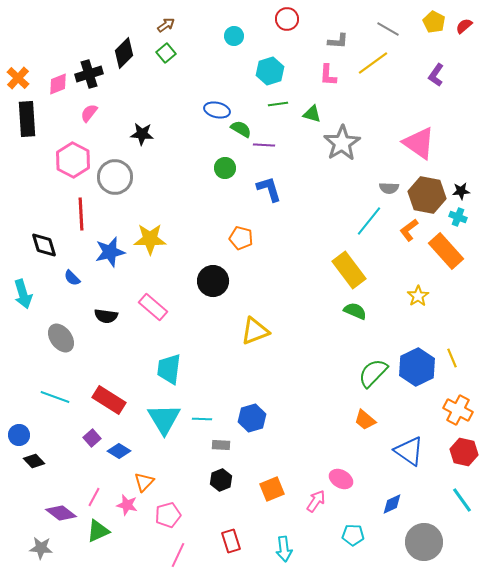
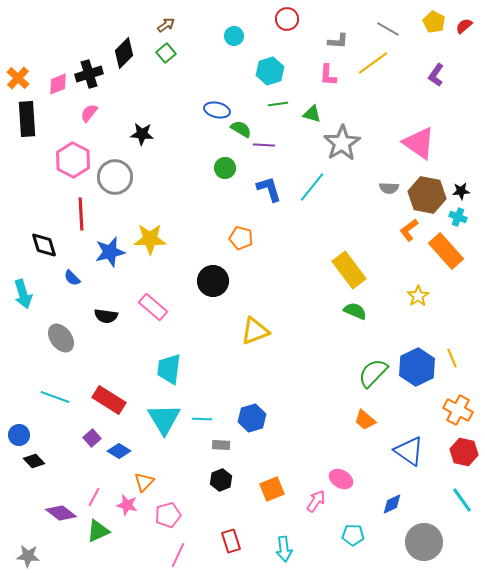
cyan line at (369, 221): moved 57 px left, 34 px up
gray star at (41, 548): moved 13 px left, 8 px down
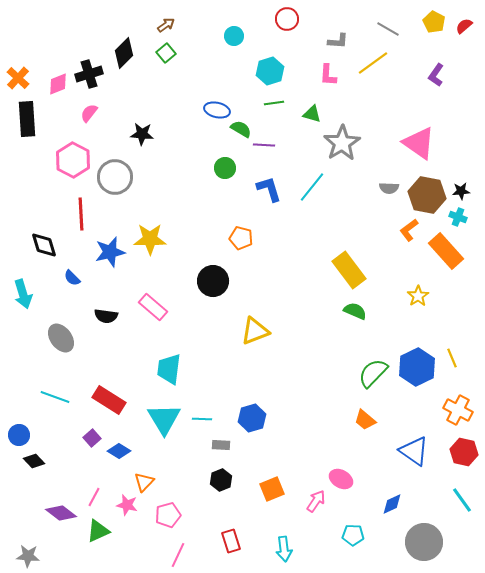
green line at (278, 104): moved 4 px left, 1 px up
blue triangle at (409, 451): moved 5 px right
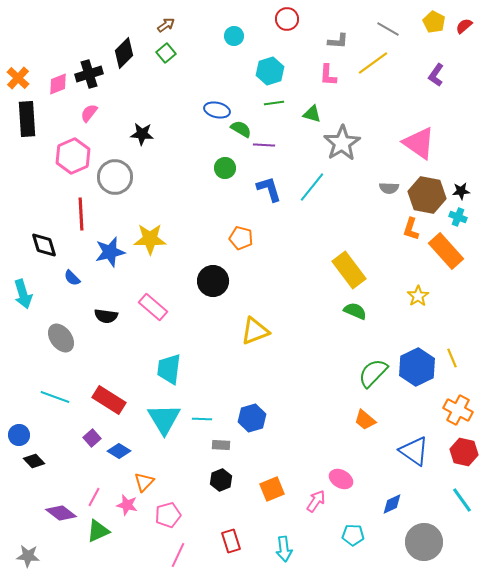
pink hexagon at (73, 160): moved 4 px up; rotated 8 degrees clockwise
orange L-shape at (409, 230): moved 2 px right, 1 px up; rotated 35 degrees counterclockwise
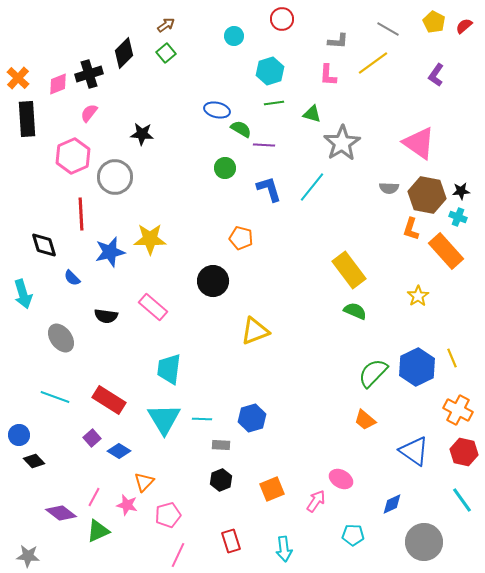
red circle at (287, 19): moved 5 px left
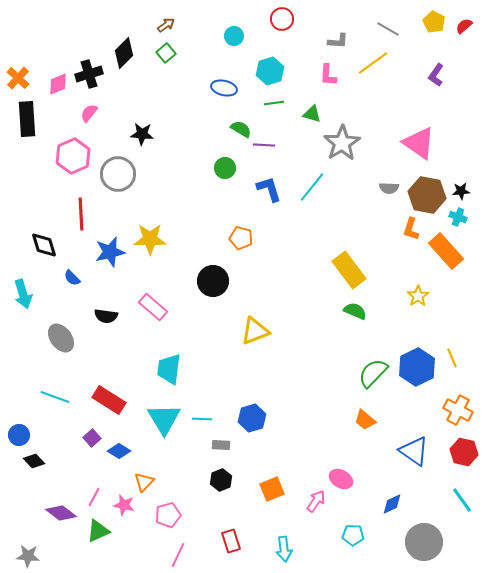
blue ellipse at (217, 110): moved 7 px right, 22 px up
gray circle at (115, 177): moved 3 px right, 3 px up
pink star at (127, 505): moved 3 px left
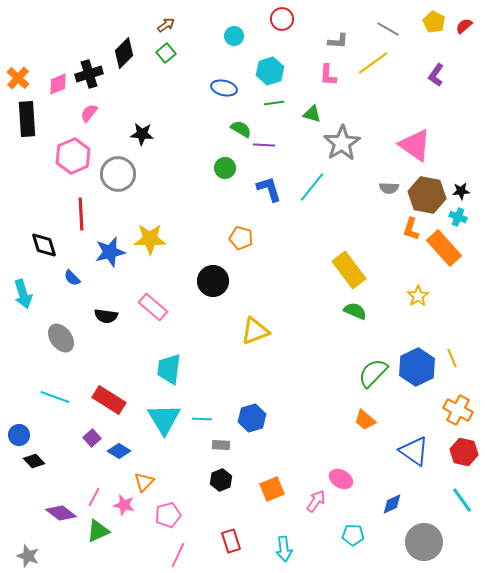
pink triangle at (419, 143): moved 4 px left, 2 px down
orange rectangle at (446, 251): moved 2 px left, 3 px up
gray star at (28, 556): rotated 15 degrees clockwise
